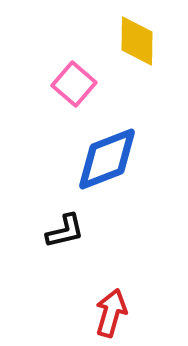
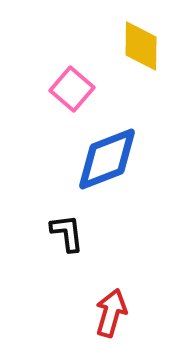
yellow diamond: moved 4 px right, 5 px down
pink square: moved 2 px left, 5 px down
black L-shape: moved 2 px right, 2 px down; rotated 84 degrees counterclockwise
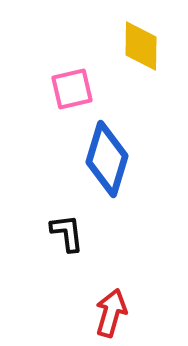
pink square: rotated 36 degrees clockwise
blue diamond: rotated 52 degrees counterclockwise
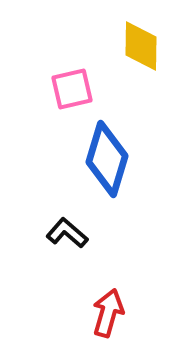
black L-shape: rotated 42 degrees counterclockwise
red arrow: moved 3 px left
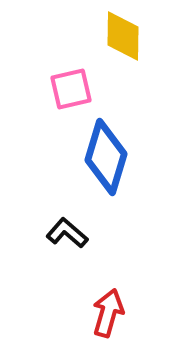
yellow diamond: moved 18 px left, 10 px up
pink square: moved 1 px left
blue diamond: moved 1 px left, 2 px up
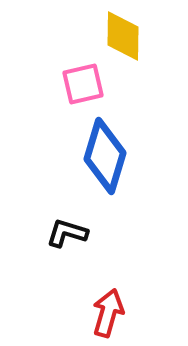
pink square: moved 12 px right, 5 px up
blue diamond: moved 1 px left, 1 px up
black L-shape: rotated 24 degrees counterclockwise
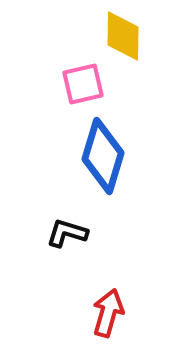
blue diamond: moved 2 px left
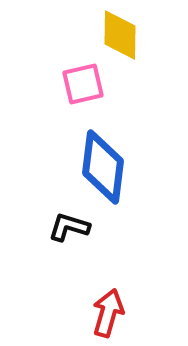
yellow diamond: moved 3 px left, 1 px up
blue diamond: moved 11 px down; rotated 10 degrees counterclockwise
black L-shape: moved 2 px right, 6 px up
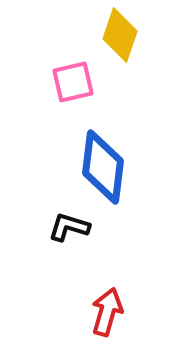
yellow diamond: rotated 18 degrees clockwise
pink square: moved 10 px left, 2 px up
red arrow: moved 1 px left, 1 px up
